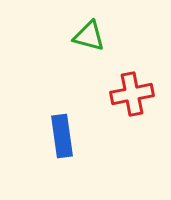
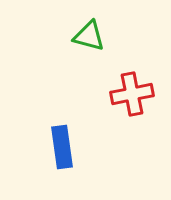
blue rectangle: moved 11 px down
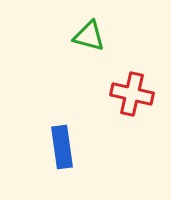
red cross: rotated 24 degrees clockwise
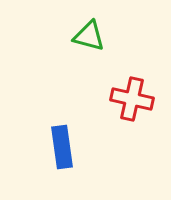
red cross: moved 5 px down
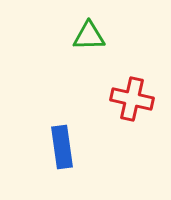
green triangle: rotated 16 degrees counterclockwise
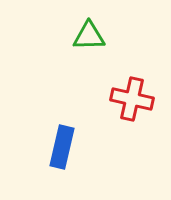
blue rectangle: rotated 21 degrees clockwise
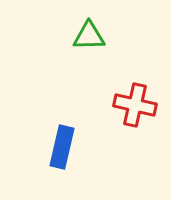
red cross: moved 3 px right, 6 px down
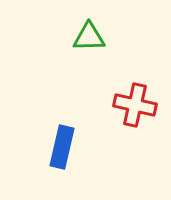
green triangle: moved 1 px down
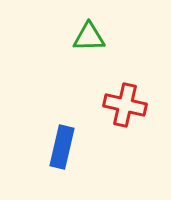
red cross: moved 10 px left
